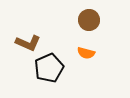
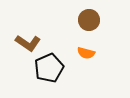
brown L-shape: rotated 10 degrees clockwise
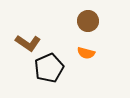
brown circle: moved 1 px left, 1 px down
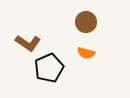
brown circle: moved 2 px left, 1 px down
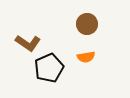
brown circle: moved 1 px right, 2 px down
orange semicircle: moved 4 px down; rotated 24 degrees counterclockwise
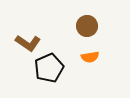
brown circle: moved 2 px down
orange semicircle: moved 4 px right
